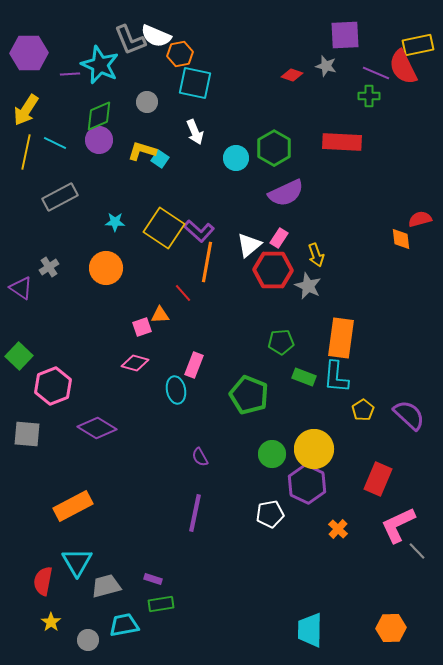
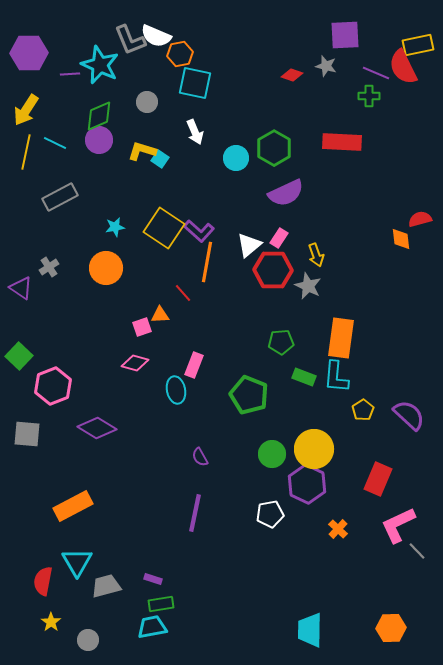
cyan star at (115, 222): moved 5 px down; rotated 12 degrees counterclockwise
cyan trapezoid at (124, 625): moved 28 px right, 2 px down
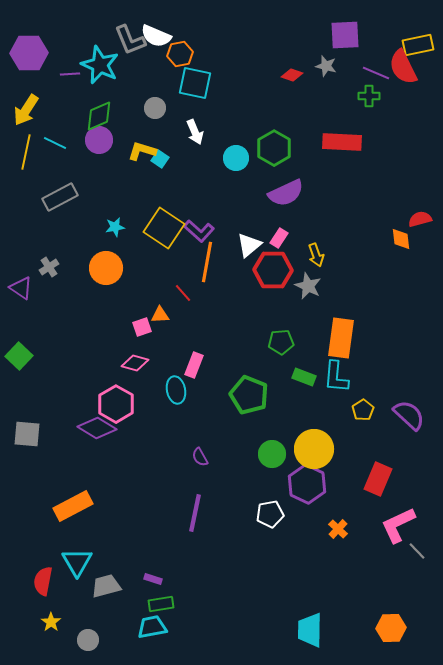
gray circle at (147, 102): moved 8 px right, 6 px down
pink hexagon at (53, 386): moved 63 px right, 18 px down; rotated 9 degrees counterclockwise
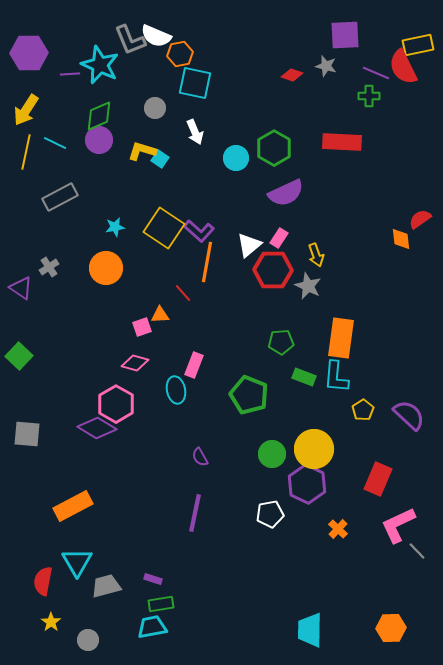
red semicircle at (420, 219): rotated 20 degrees counterclockwise
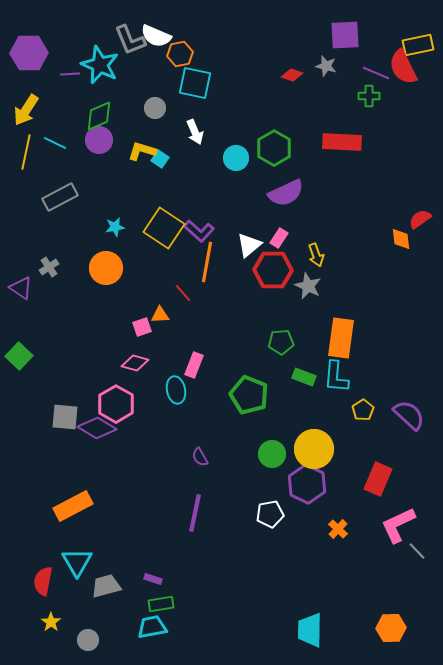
gray square at (27, 434): moved 38 px right, 17 px up
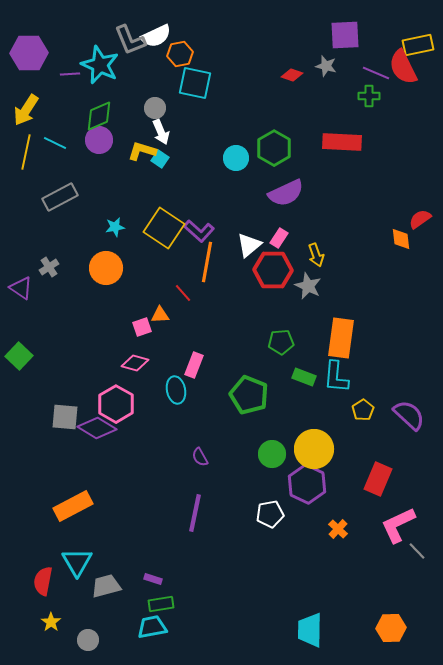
white semicircle at (156, 36): rotated 48 degrees counterclockwise
white arrow at (195, 132): moved 34 px left
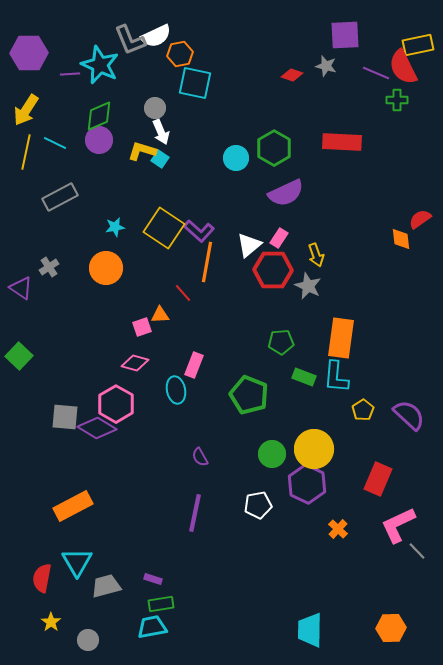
green cross at (369, 96): moved 28 px right, 4 px down
white pentagon at (270, 514): moved 12 px left, 9 px up
red semicircle at (43, 581): moved 1 px left, 3 px up
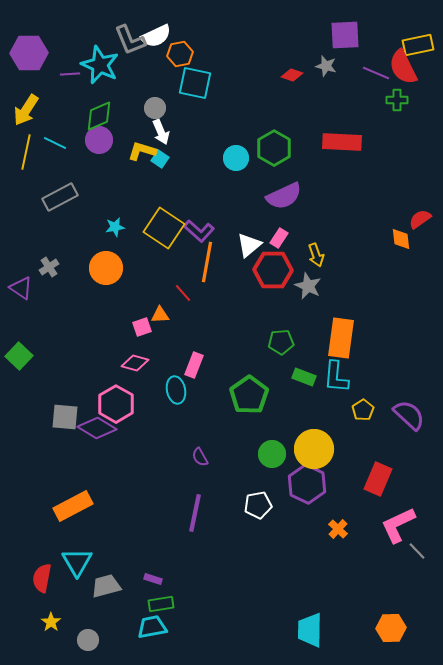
purple semicircle at (286, 193): moved 2 px left, 3 px down
green pentagon at (249, 395): rotated 15 degrees clockwise
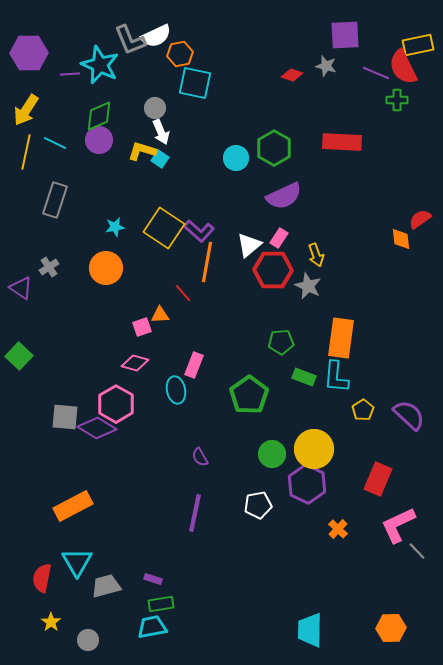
gray rectangle at (60, 197): moved 5 px left, 3 px down; rotated 44 degrees counterclockwise
